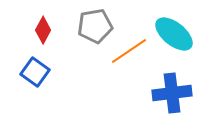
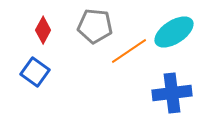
gray pentagon: rotated 16 degrees clockwise
cyan ellipse: moved 2 px up; rotated 72 degrees counterclockwise
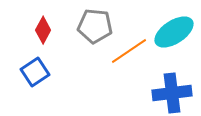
blue square: rotated 20 degrees clockwise
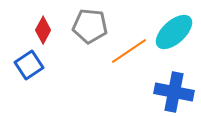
gray pentagon: moved 5 px left
cyan ellipse: rotated 9 degrees counterclockwise
blue square: moved 6 px left, 7 px up
blue cross: moved 2 px right, 1 px up; rotated 18 degrees clockwise
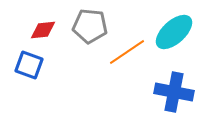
red diamond: rotated 56 degrees clockwise
orange line: moved 2 px left, 1 px down
blue square: rotated 36 degrees counterclockwise
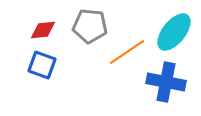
cyan ellipse: rotated 9 degrees counterclockwise
blue square: moved 13 px right
blue cross: moved 8 px left, 10 px up
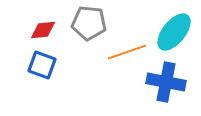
gray pentagon: moved 1 px left, 3 px up
orange line: rotated 15 degrees clockwise
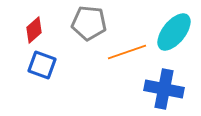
red diamond: moved 9 px left; rotated 36 degrees counterclockwise
blue cross: moved 2 px left, 7 px down
